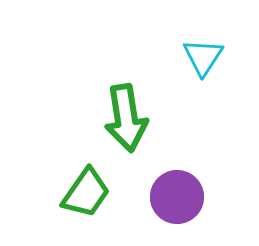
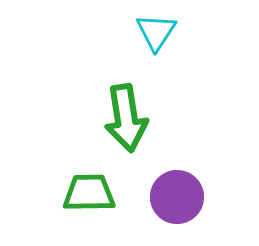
cyan triangle: moved 47 px left, 25 px up
green trapezoid: moved 3 px right; rotated 126 degrees counterclockwise
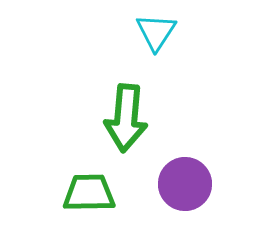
green arrow: rotated 14 degrees clockwise
purple circle: moved 8 px right, 13 px up
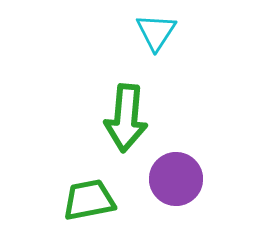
purple circle: moved 9 px left, 5 px up
green trapezoid: moved 7 px down; rotated 10 degrees counterclockwise
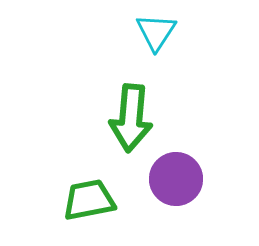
green arrow: moved 5 px right
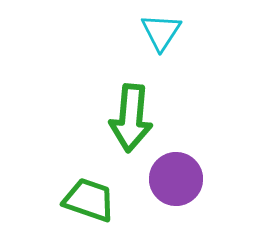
cyan triangle: moved 5 px right
green trapezoid: rotated 30 degrees clockwise
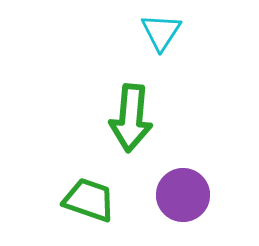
purple circle: moved 7 px right, 16 px down
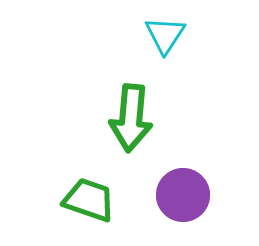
cyan triangle: moved 4 px right, 3 px down
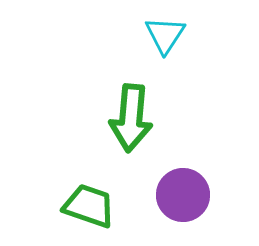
green trapezoid: moved 6 px down
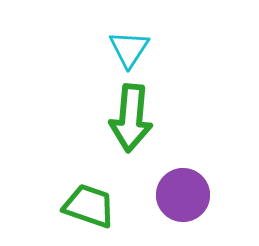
cyan triangle: moved 36 px left, 14 px down
